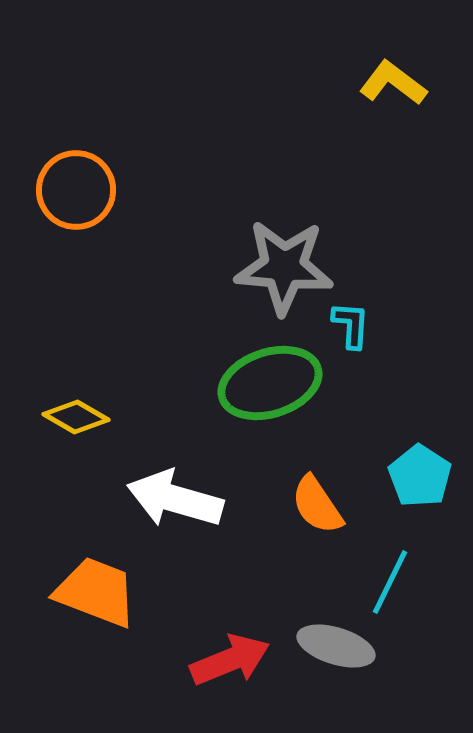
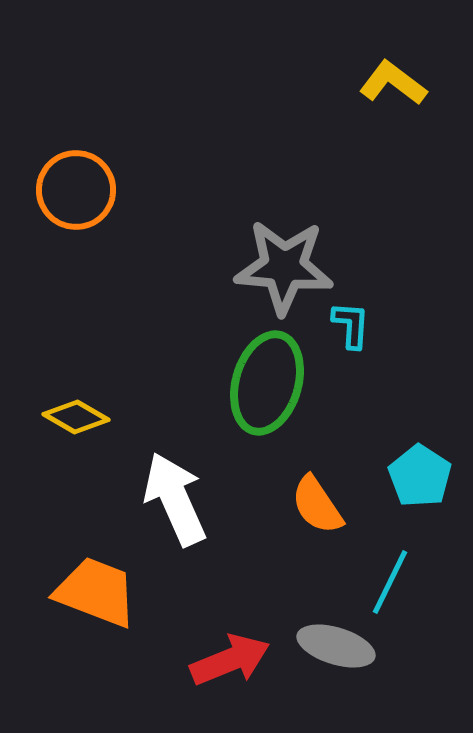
green ellipse: moved 3 px left; rotated 56 degrees counterclockwise
white arrow: rotated 50 degrees clockwise
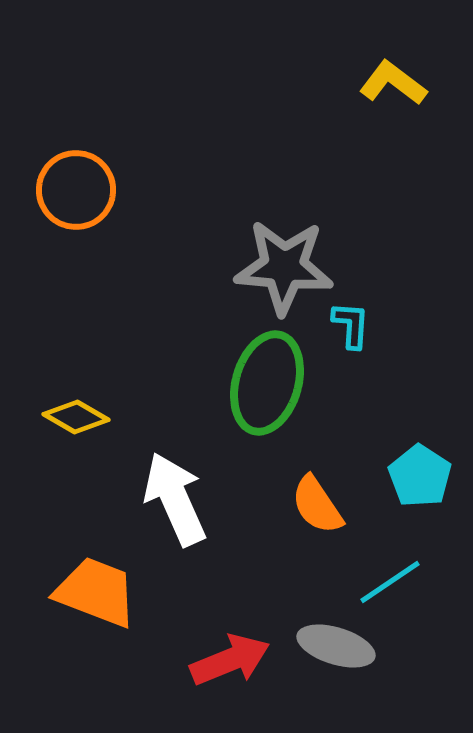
cyan line: rotated 30 degrees clockwise
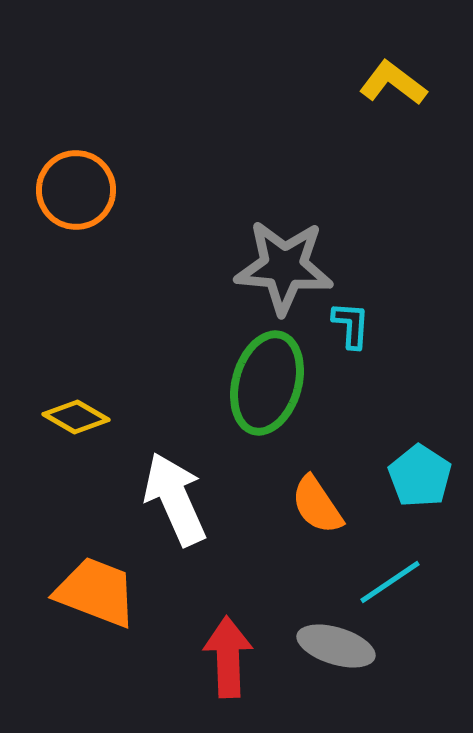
red arrow: moved 2 px left, 3 px up; rotated 70 degrees counterclockwise
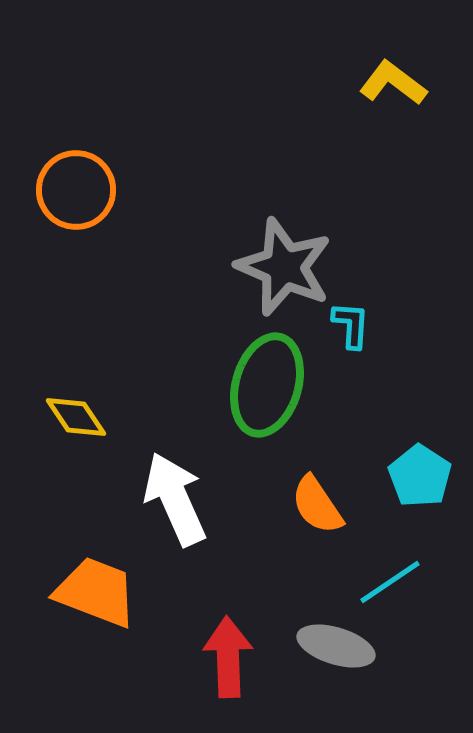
gray star: rotated 18 degrees clockwise
green ellipse: moved 2 px down
yellow diamond: rotated 26 degrees clockwise
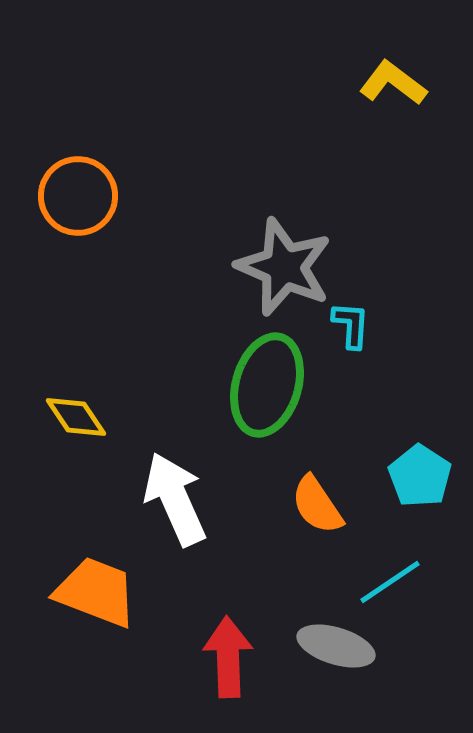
orange circle: moved 2 px right, 6 px down
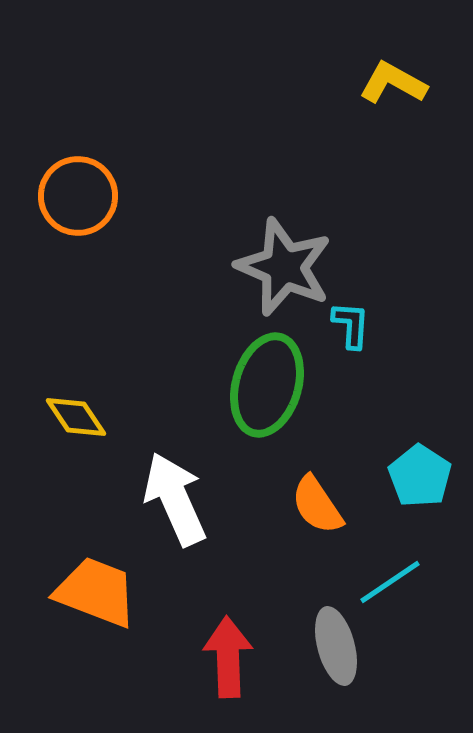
yellow L-shape: rotated 8 degrees counterclockwise
gray ellipse: rotated 58 degrees clockwise
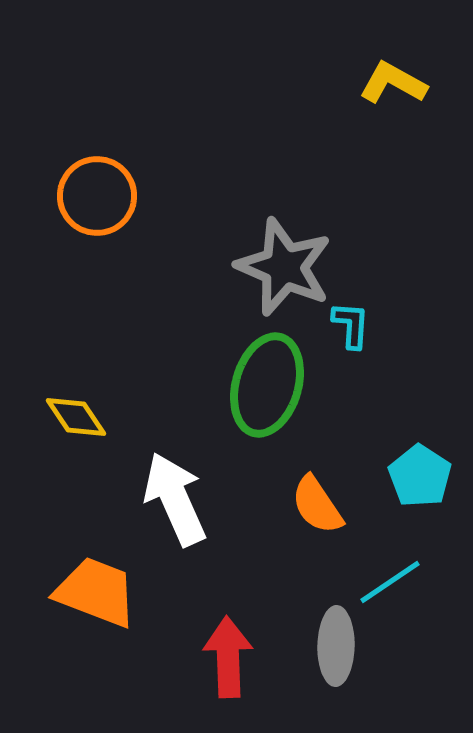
orange circle: moved 19 px right
gray ellipse: rotated 16 degrees clockwise
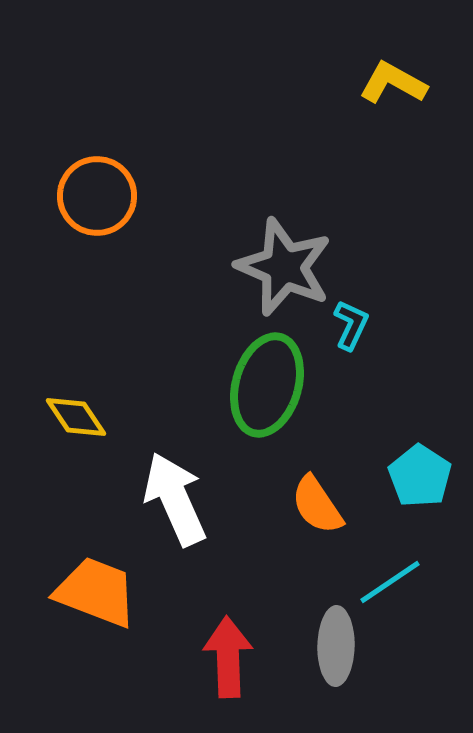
cyan L-shape: rotated 21 degrees clockwise
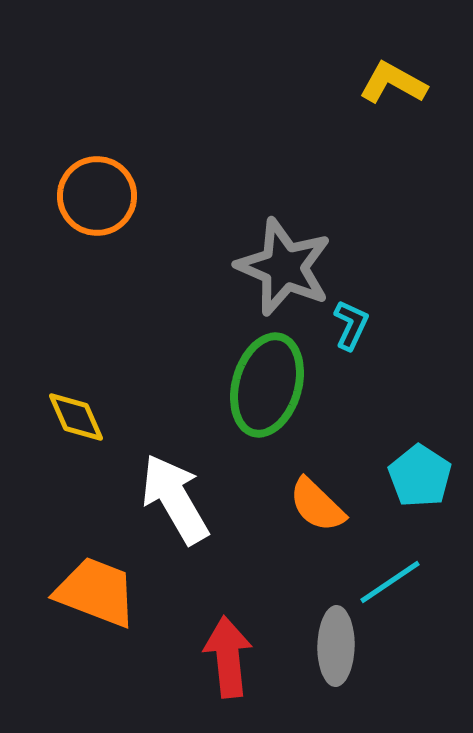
yellow diamond: rotated 10 degrees clockwise
white arrow: rotated 6 degrees counterclockwise
orange semicircle: rotated 12 degrees counterclockwise
red arrow: rotated 4 degrees counterclockwise
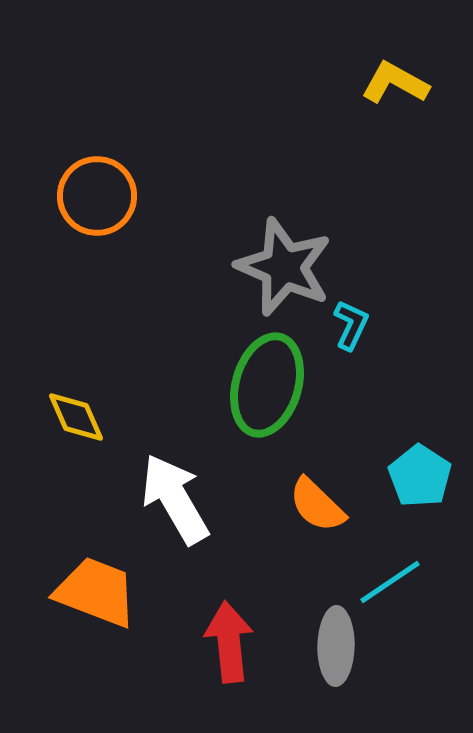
yellow L-shape: moved 2 px right
red arrow: moved 1 px right, 15 px up
